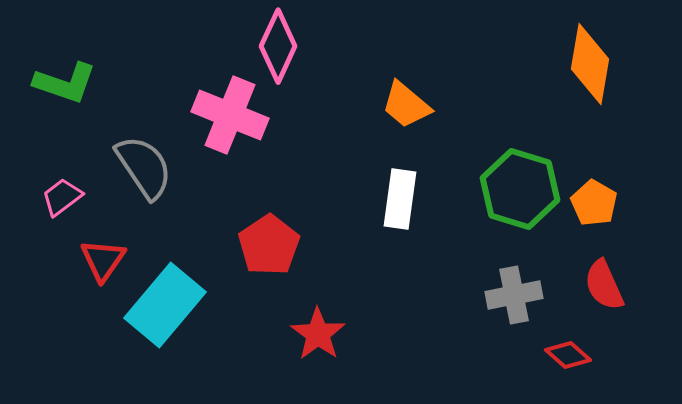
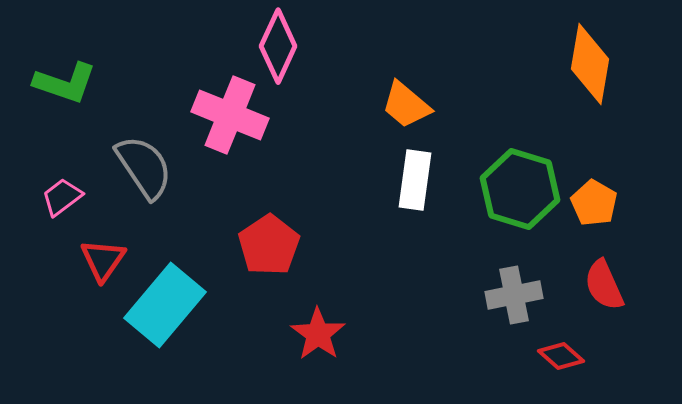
white rectangle: moved 15 px right, 19 px up
red diamond: moved 7 px left, 1 px down
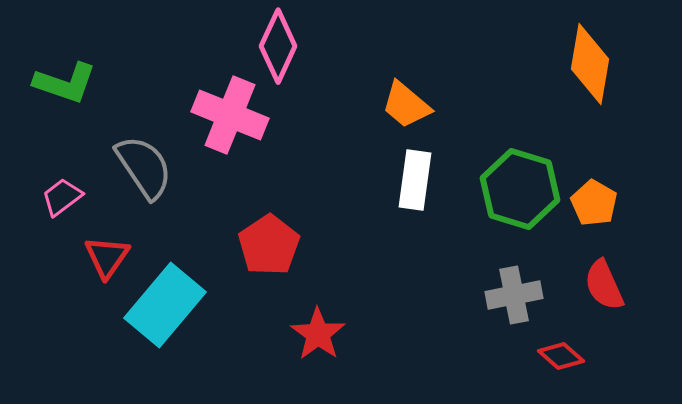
red triangle: moved 4 px right, 3 px up
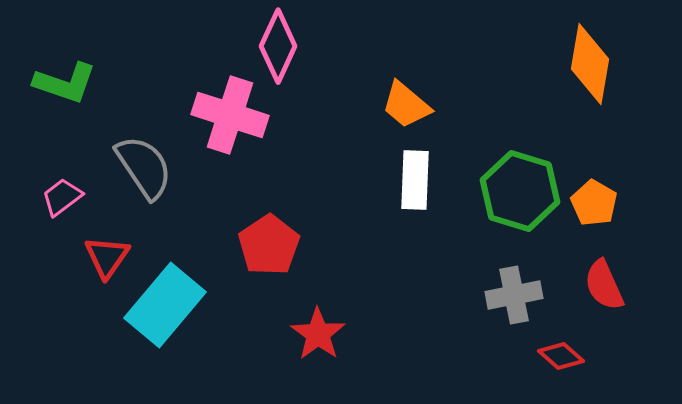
pink cross: rotated 4 degrees counterclockwise
white rectangle: rotated 6 degrees counterclockwise
green hexagon: moved 2 px down
